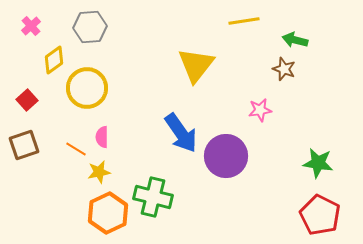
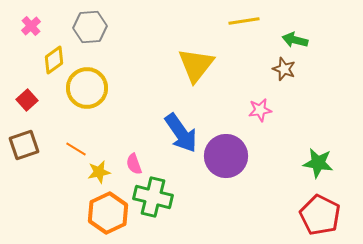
pink semicircle: moved 32 px right, 27 px down; rotated 20 degrees counterclockwise
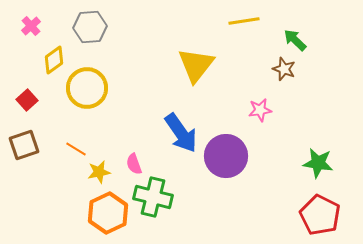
green arrow: rotated 30 degrees clockwise
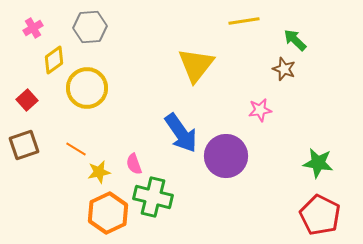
pink cross: moved 2 px right, 2 px down; rotated 12 degrees clockwise
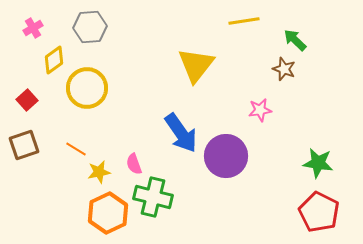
red pentagon: moved 1 px left, 3 px up
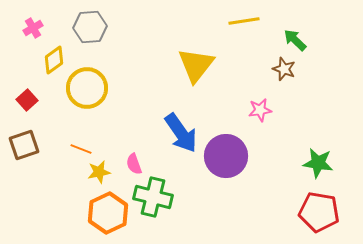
orange line: moved 5 px right; rotated 10 degrees counterclockwise
red pentagon: rotated 18 degrees counterclockwise
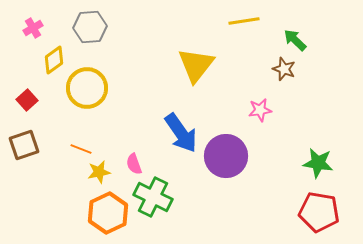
green cross: rotated 12 degrees clockwise
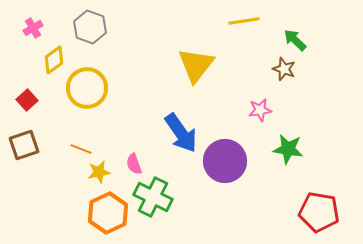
gray hexagon: rotated 24 degrees clockwise
purple circle: moved 1 px left, 5 px down
green star: moved 30 px left, 14 px up
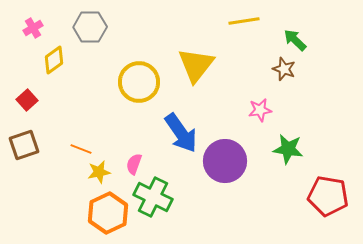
gray hexagon: rotated 20 degrees counterclockwise
yellow circle: moved 52 px right, 6 px up
pink semicircle: rotated 40 degrees clockwise
red pentagon: moved 9 px right, 16 px up
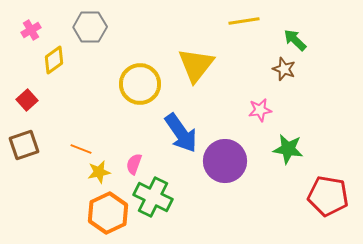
pink cross: moved 2 px left, 2 px down
yellow circle: moved 1 px right, 2 px down
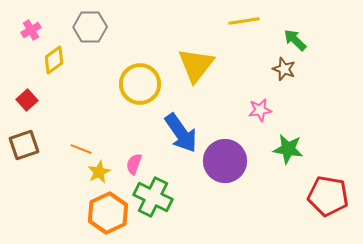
yellow star: rotated 15 degrees counterclockwise
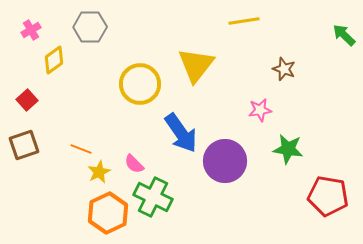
green arrow: moved 49 px right, 5 px up
pink semicircle: rotated 65 degrees counterclockwise
